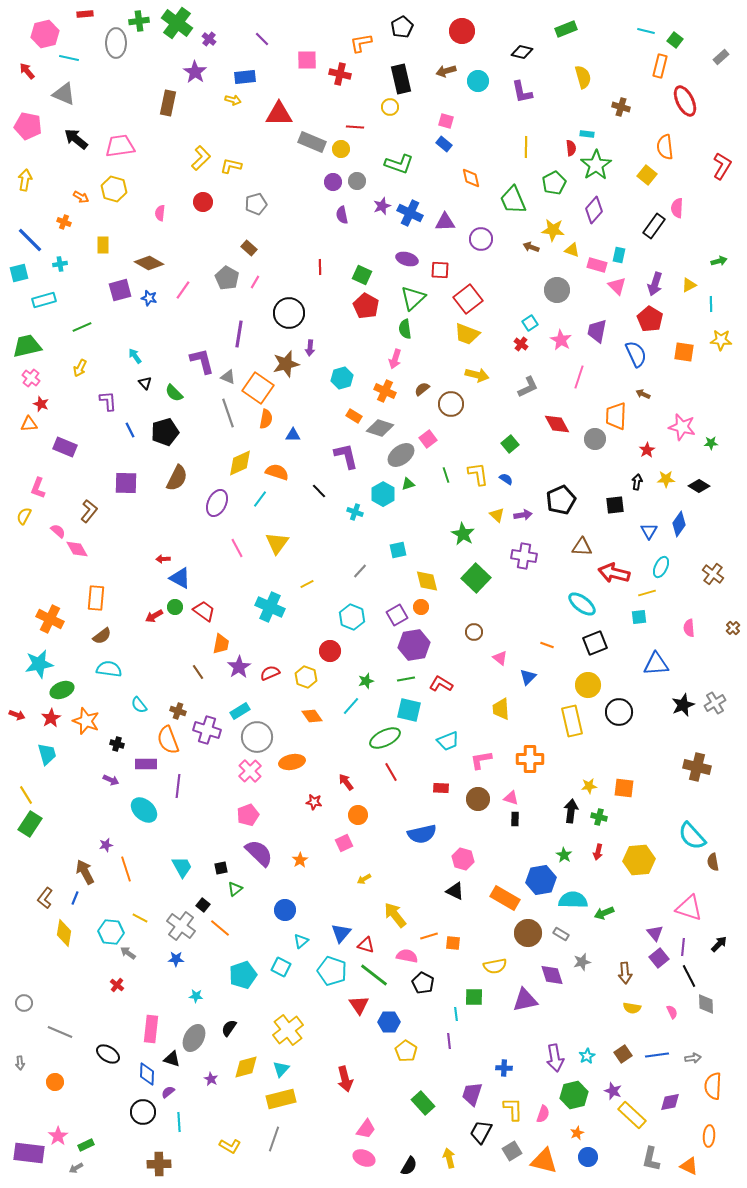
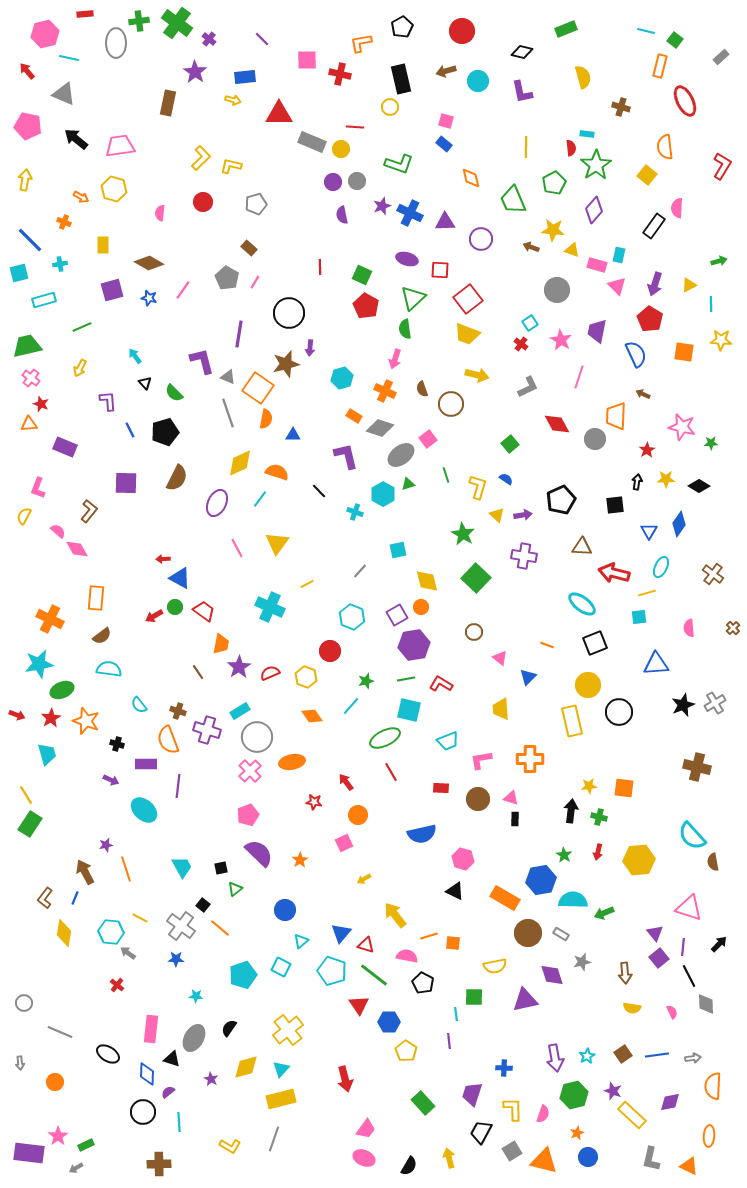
purple square at (120, 290): moved 8 px left
brown semicircle at (422, 389): rotated 70 degrees counterclockwise
yellow L-shape at (478, 474): moved 13 px down; rotated 25 degrees clockwise
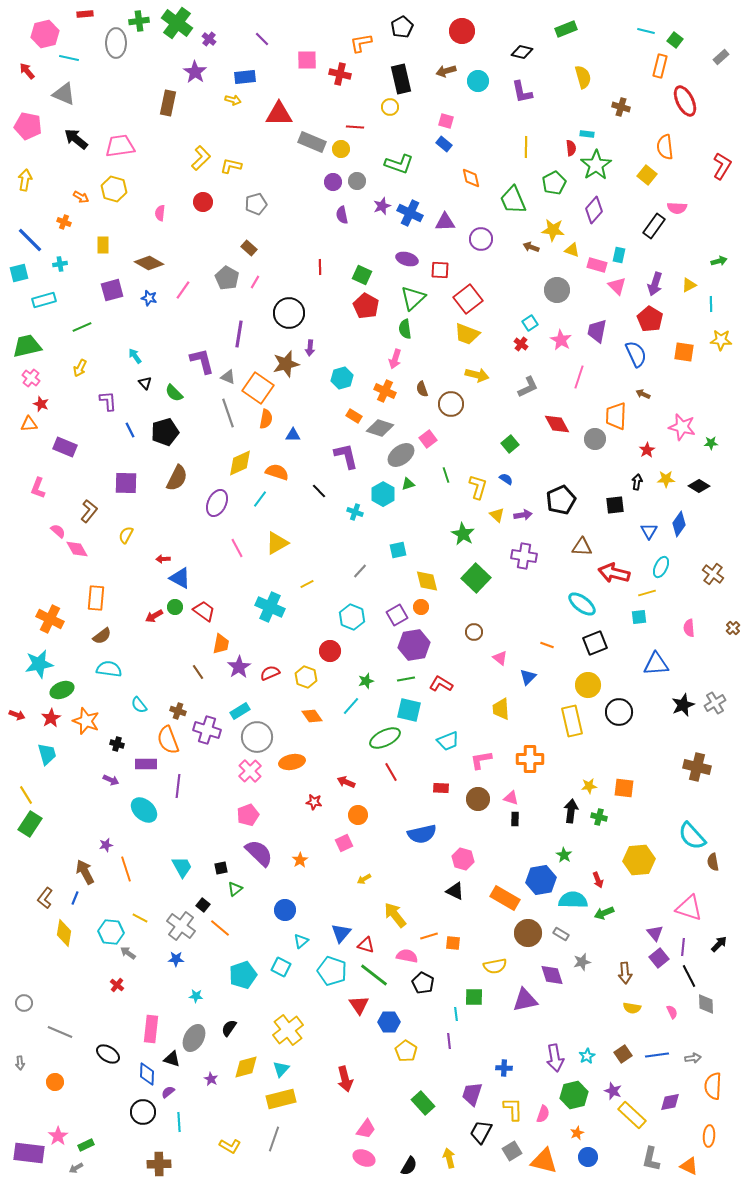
pink semicircle at (677, 208): rotated 90 degrees counterclockwise
yellow semicircle at (24, 516): moved 102 px right, 19 px down
yellow triangle at (277, 543): rotated 25 degrees clockwise
red arrow at (346, 782): rotated 30 degrees counterclockwise
red arrow at (598, 852): moved 28 px down; rotated 35 degrees counterclockwise
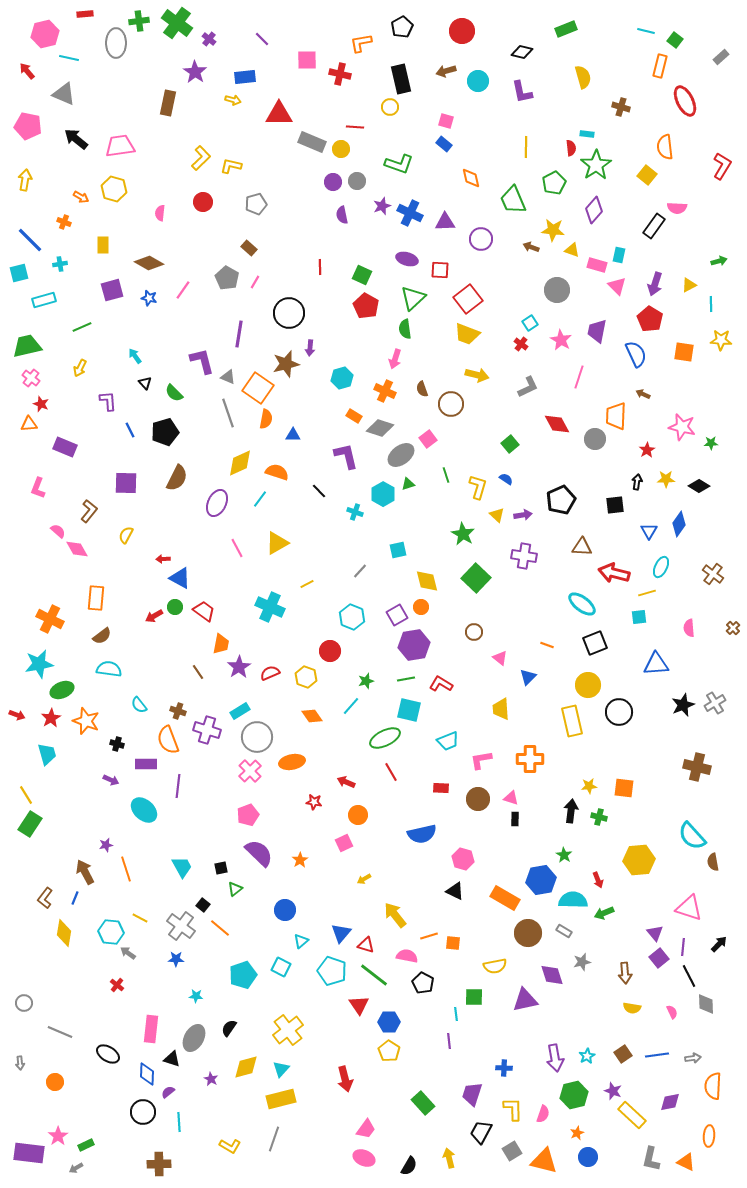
gray rectangle at (561, 934): moved 3 px right, 3 px up
yellow pentagon at (406, 1051): moved 17 px left
orange triangle at (689, 1166): moved 3 px left, 4 px up
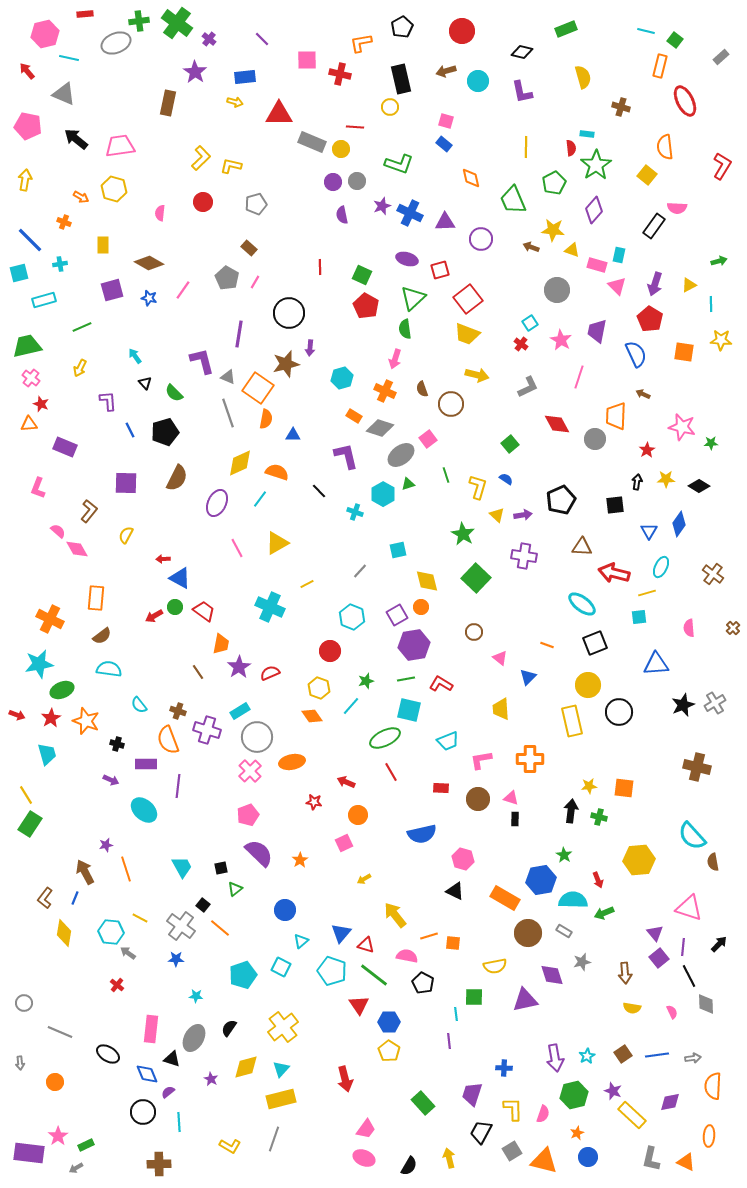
gray ellipse at (116, 43): rotated 68 degrees clockwise
yellow arrow at (233, 100): moved 2 px right, 2 px down
red square at (440, 270): rotated 18 degrees counterclockwise
yellow hexagon at (306, 677): moved 13 px right, 11 px down
yellow cross at (288, 1030): moved 5 px left, 3 px up
blue diamond at (147, 1074): rotated 25 degrees counterclockwise
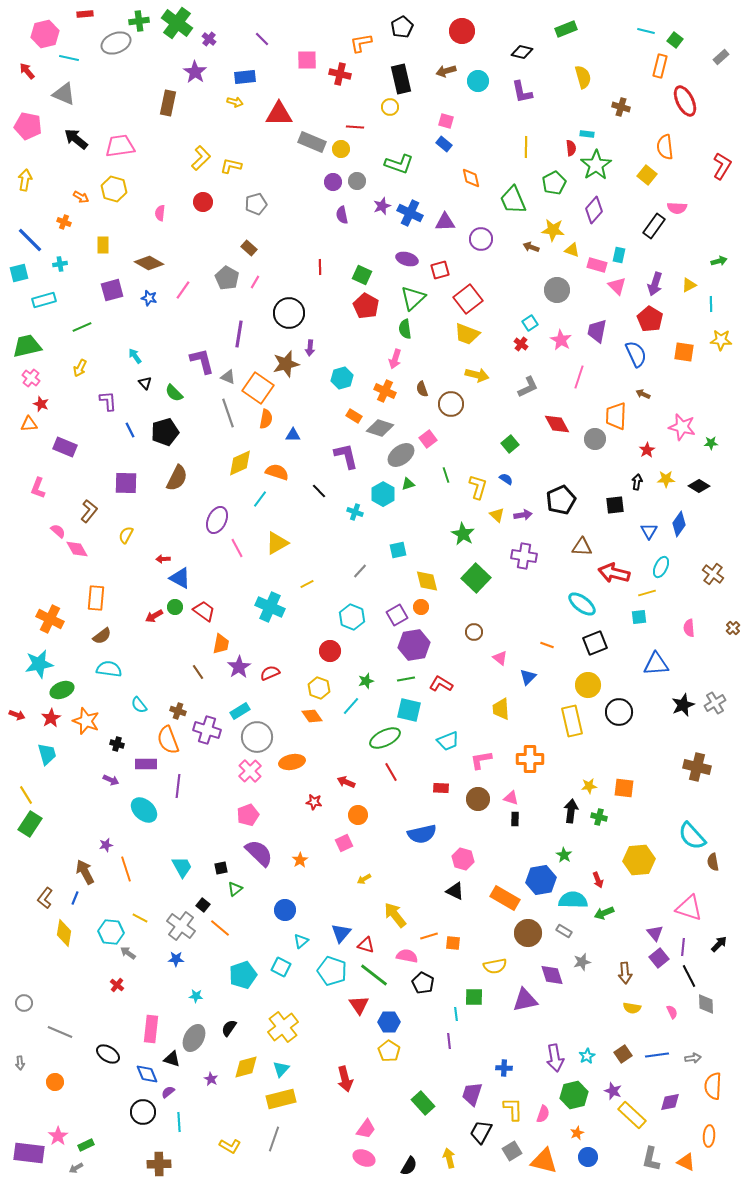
purple ellipse at (217, 503): moved 17 px down
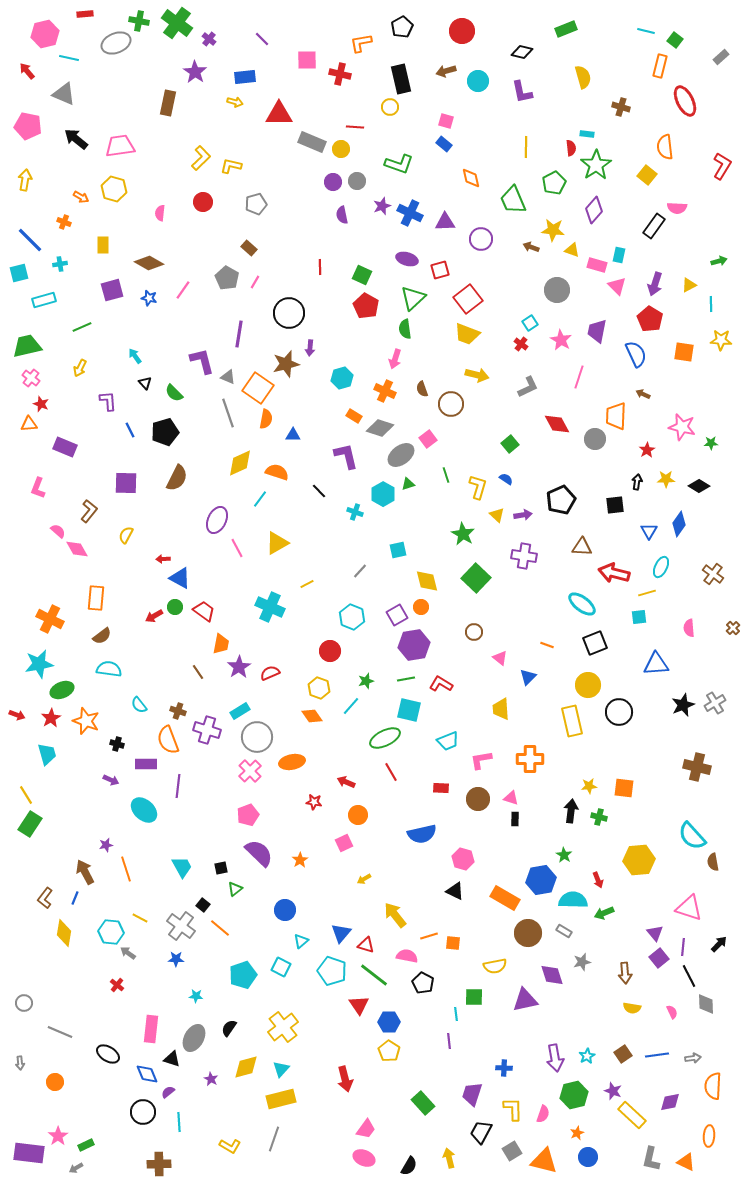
green cross at (139, 21): rotated 18 degrees clockwise
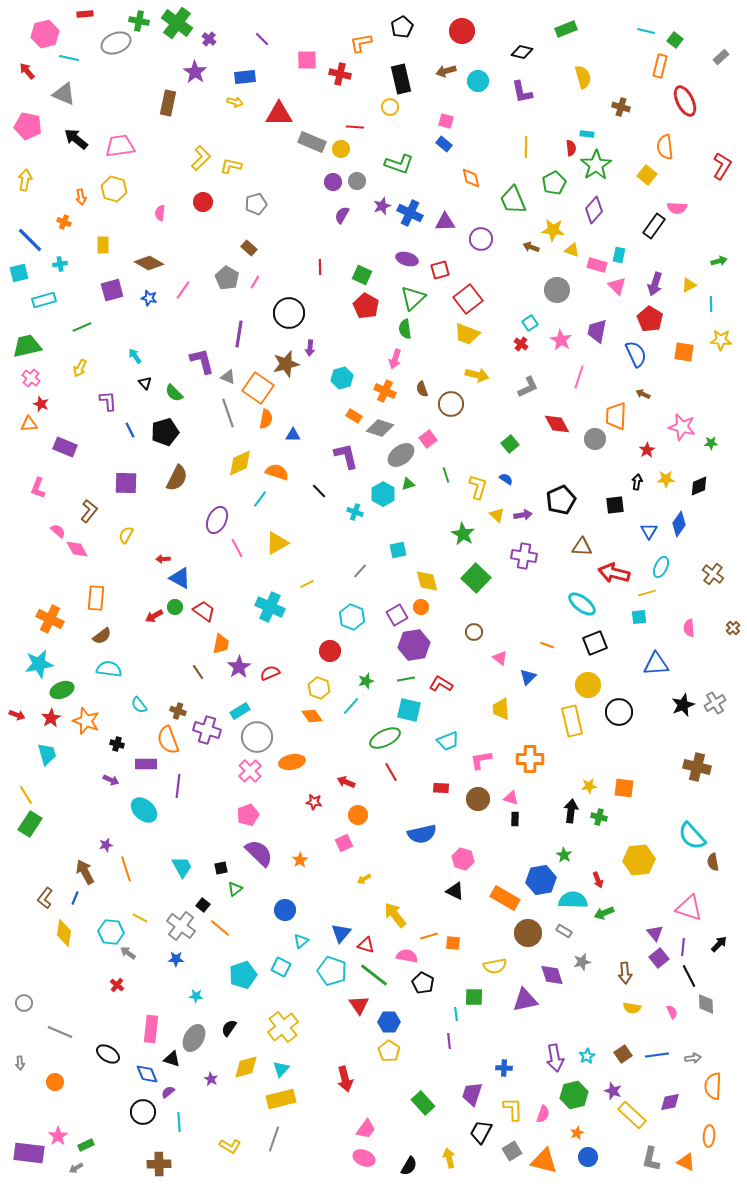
orange arrow at (81, 197): rotated 49 degrees clockwise
purple semicircle at (342, 215): rotated 42 degrees clockwise
black diamond at (699, 486): rotated 55 degrees counterclockwise
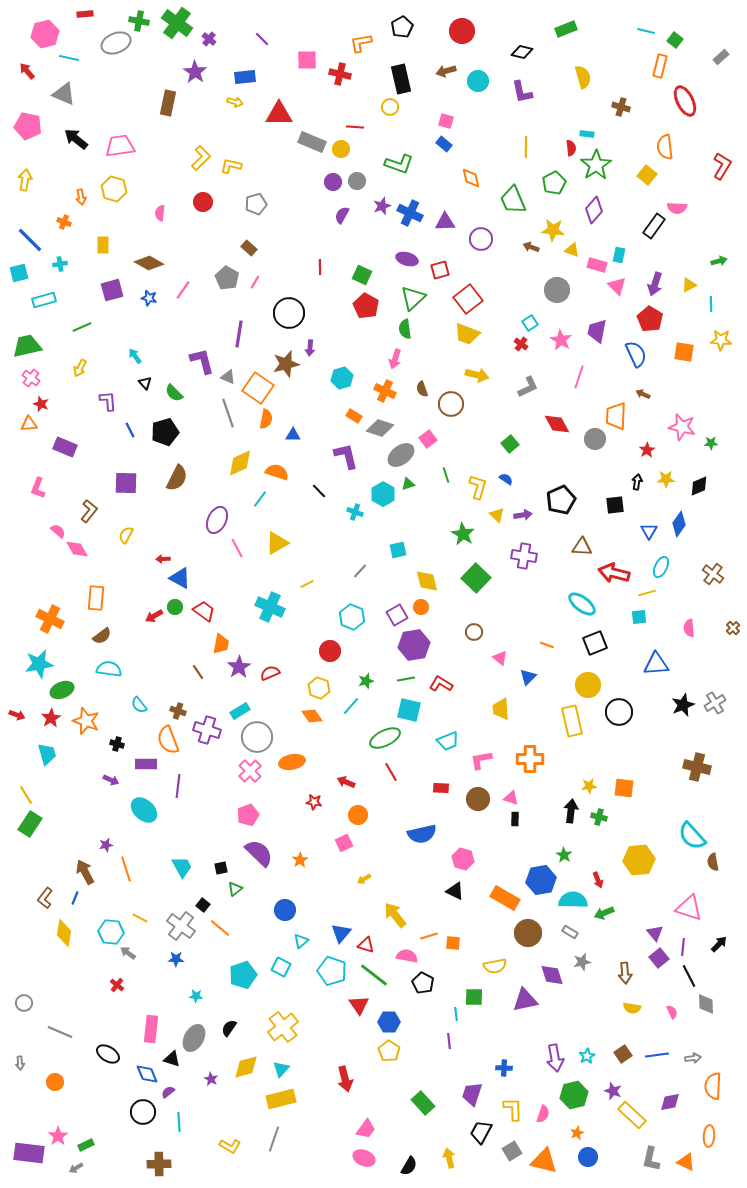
gray rectangle at (564, 931): moved 6 px right, 1 px down
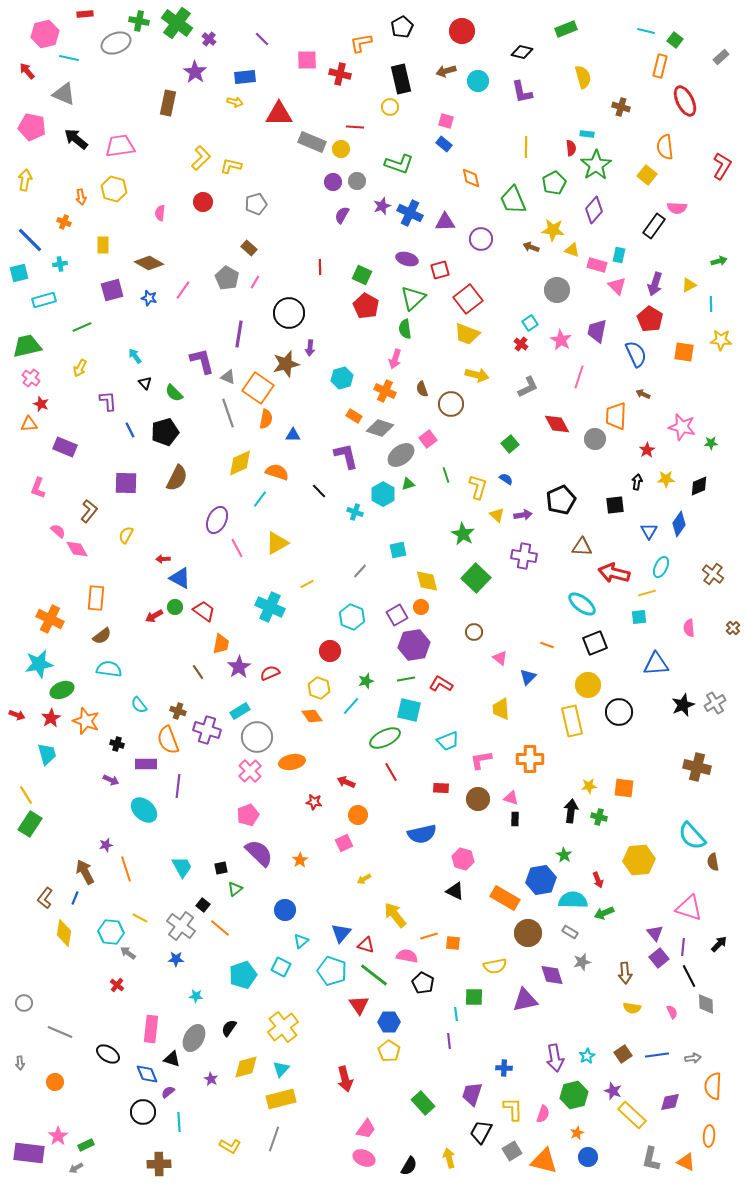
pink pentagon at (28, 126): moved 4 px right, 1 px down
